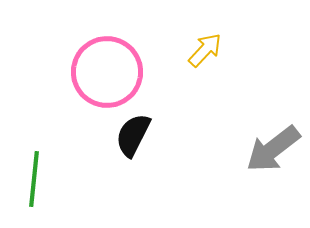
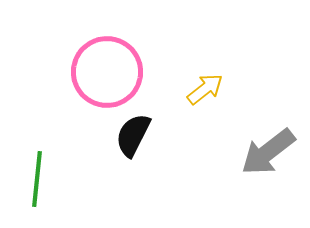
yellow arrow: moved 39 px down; rotated 9 degrees clockwise
gray arrow: moved 5 px left, 3 px down
green line: moved 3 px right
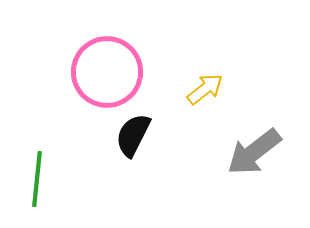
gray arrow: moved 14 px left
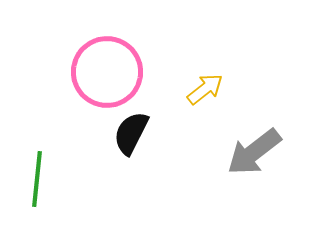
black semicircle: moved 2 px left, 2 px up
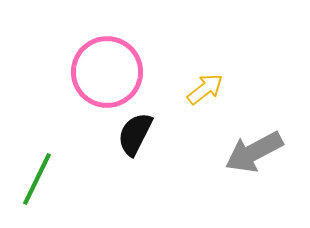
black semicircle: moved 4 px right, 1 px down
gray arrow: rotated 10 degrees clockwise
green line: rotated 20 degrees clockwise
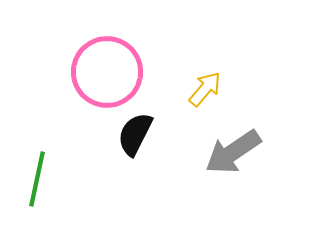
yellow arrow: rotated 12 degrees counterclockwise
gray arrow: moved 21 px left; rotated 6 degrees counterclockwise
green line: rotated 14 degrees counterclockwise
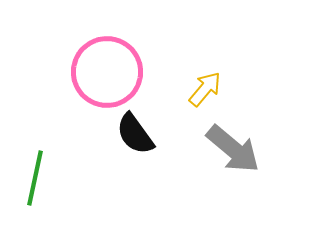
black semicircle: rotated 63 degrees counterclockwise
gray arrow: moved 3 px up; rotated 106 degrees counterclockwise
green line: moved 2 px left, 1 px up
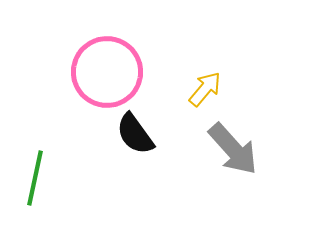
gray arrow: rotated 8 degrees clockwise
